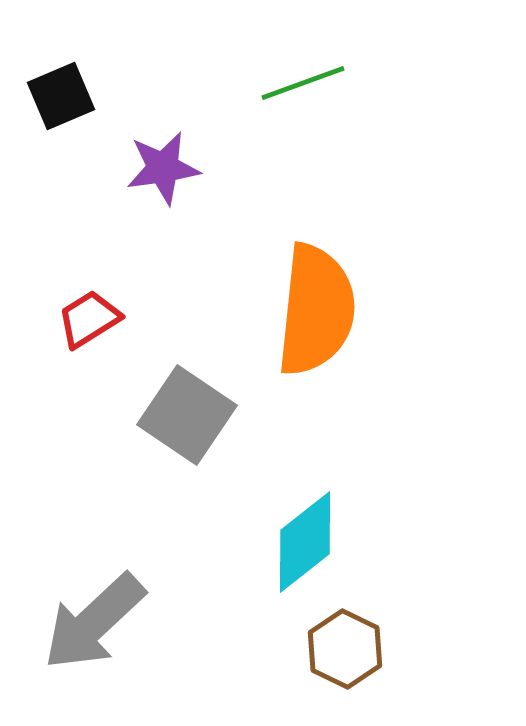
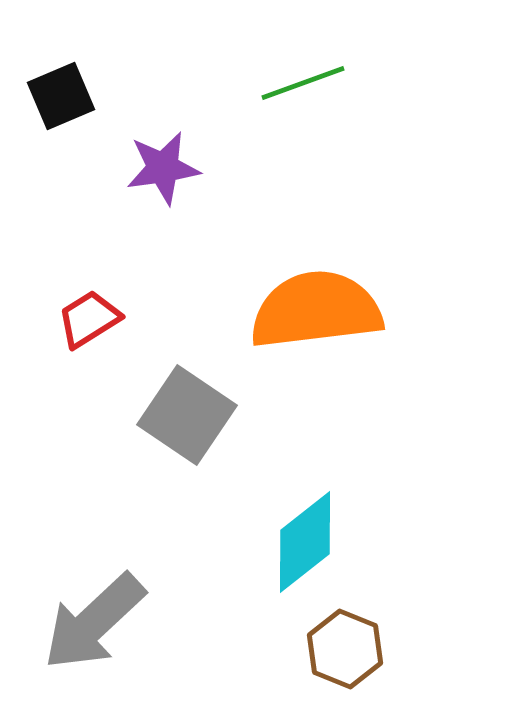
orange semicircle: rotated 103 degrees counterclockwise
brown hexagon: rotated 4 degrees counterclockwise
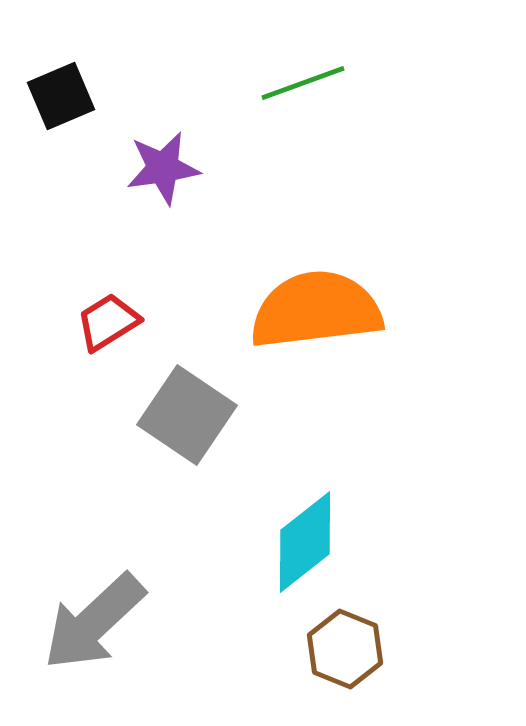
red trapezoid: moved 19 px right, 3 px down
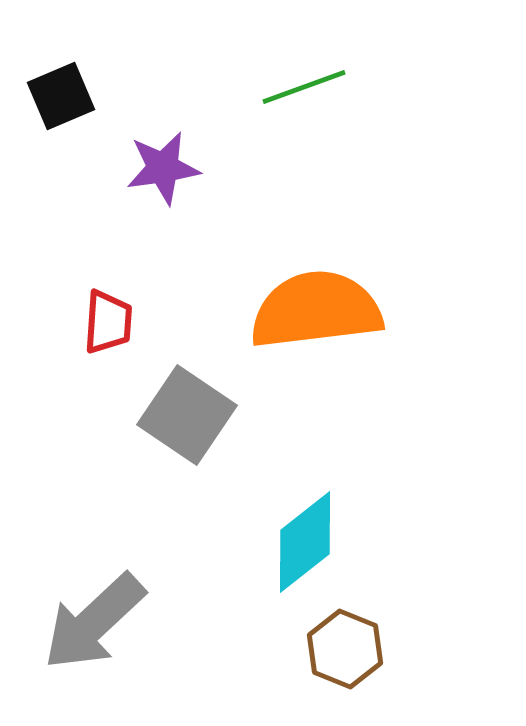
green line: moved 1 px right, 4 px down
red trapezoid: rotated 126 degrees clockwise
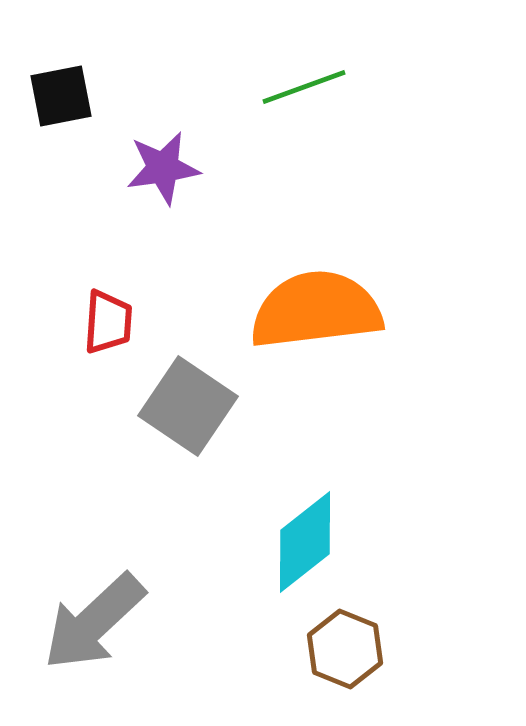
black square: rotated 12 degrees clockwise
gray square: moved 1 px right, 9 px up
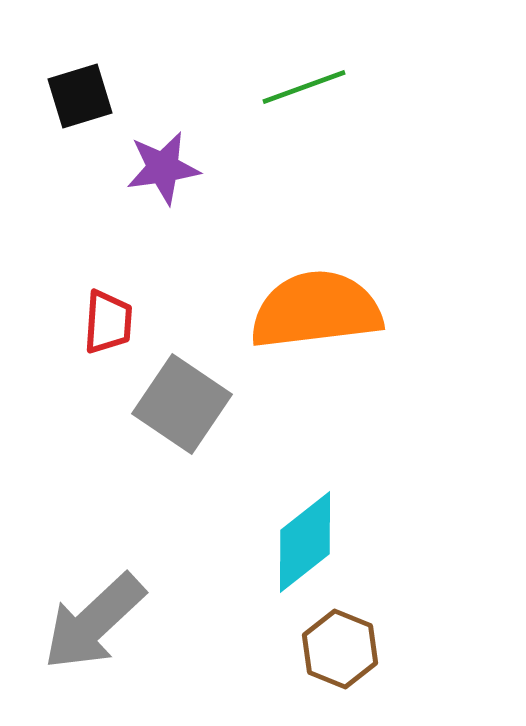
black square: moved 19 px right; rotated 6 degrees counterclockwise
gray square: moved 6 px left, 2 px up
brown hexagon: moved 5 px left
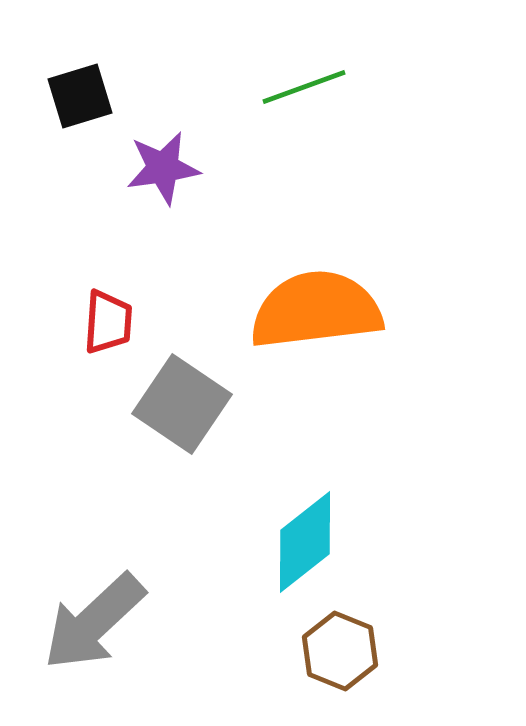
brown hexagon: moved 2 px down
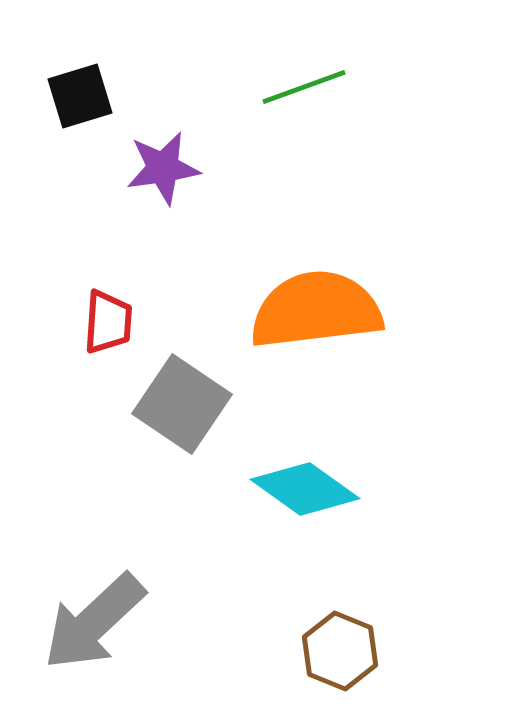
cyan diamond: moved 53 px up; rotated 74 degrees clockwise
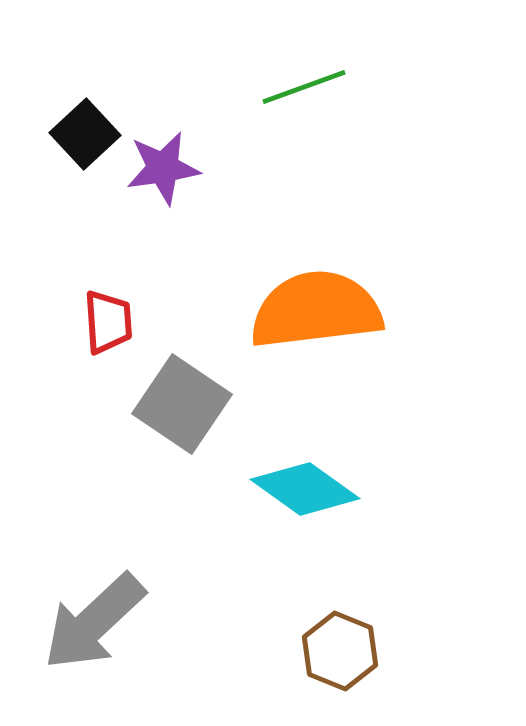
black square: moved 5 px right, 38 px down; rotated 26 degrees counterclockwise
red trapezoid: rotated 8 degrees counterclockwise
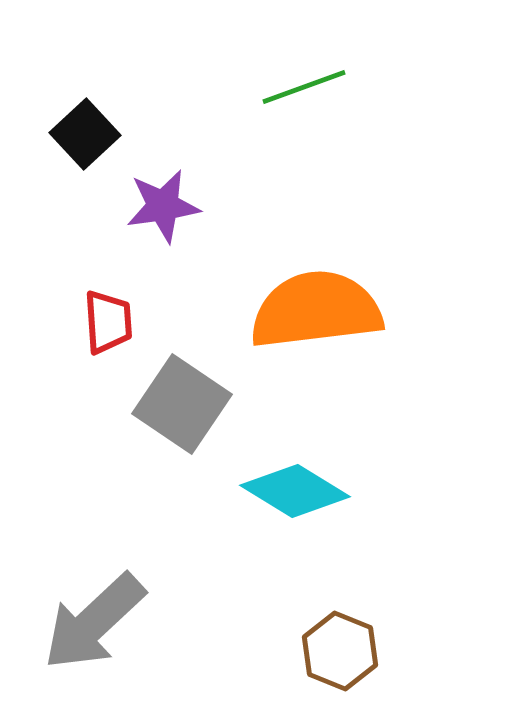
purple star: moved 38 px down
cyan diamond: moved 10 px left, 2 px down; rotated 4 degrees counterclockwise
